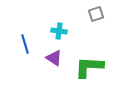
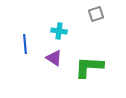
blue line: rotated 12 degrees clockwise
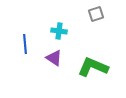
green L-shape: moved 4 px right; rotated 20 degrees clockwise
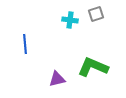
cyan cross: moved 11 px right, 11 px up
purple triangle: moved 3 px right, 21 px down; rotated 48 degrees counterclockwise
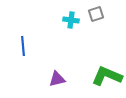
cyan cross: moved 1 px right
blue line: moved 2 px left, 2 px down
green L-shape: moved 14 px right, 9 px down
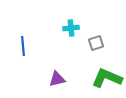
gray square: moved 29 px down
cyan cross: moved 8 px down; rotated 14 degrees counterclockwise
green L-shape: moved 2 px down
